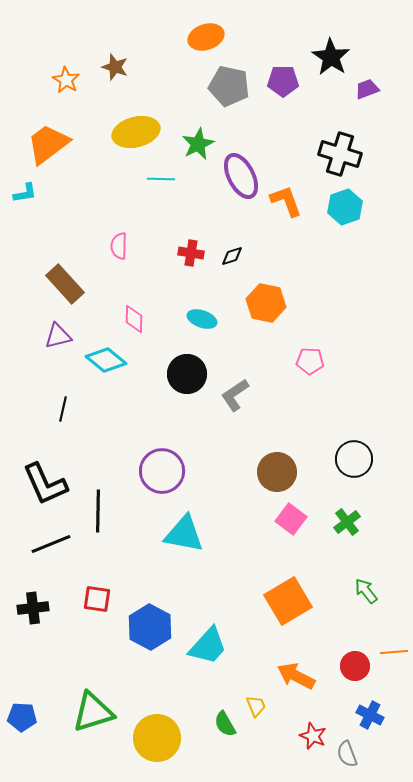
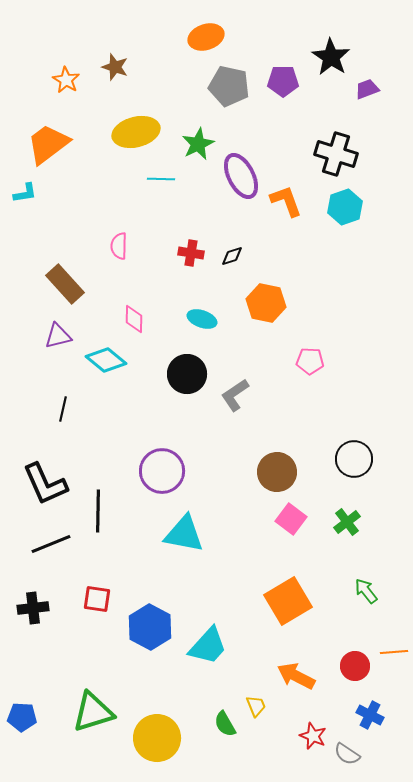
black cross at (340, 154): moved 4 px left
gray semicircle at (347, 754): rotated 36 degrees counterclockwise
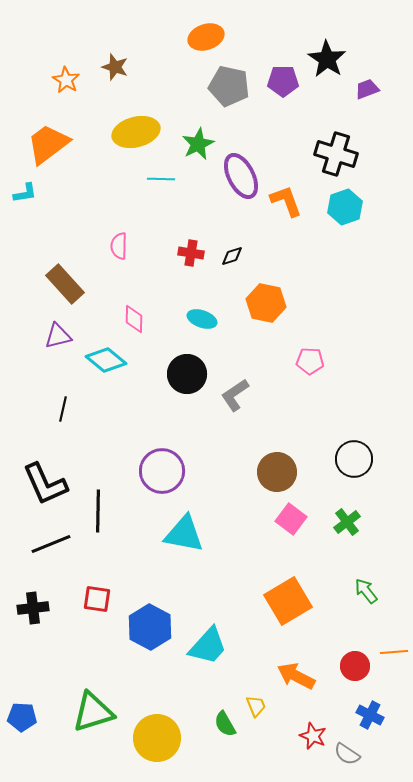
black star at (331, 57): moved 4 px left, 2 px down
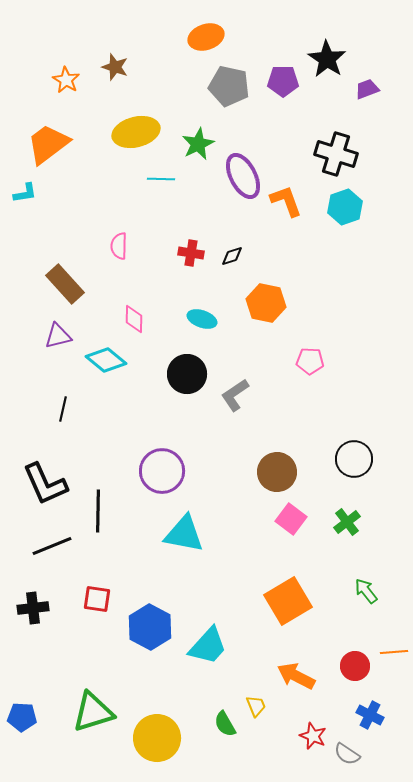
purple ellipse at (241, 176): moved 2 px right
black line at (51, 544): moved 1 px right, 2 px down
